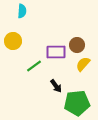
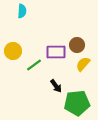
yellow circle: moved 10 px down
green line: moved 1 px up
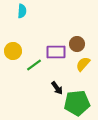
brown circle: moved 1 px up
black arrow: moved 1 px right, 2 px down
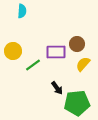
green line: moved 1 px left
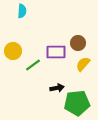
brown circle: moved 1 px right, 1 px up
black arrow: rotated 64 degrees counterclockwise
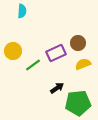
purple rectangle: moved 1 px down; rotated 24 degrees counterclockwise
yellow semicircle: rotated 28 degrees clockwise
black arrow: rotated 24 degrees counterclockwise
green pentagon: moved 1 px right
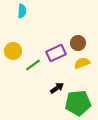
yellow semicircle: moved 1 px left, 1 px up
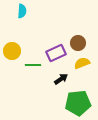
yellow circle: moved 1 px left
green line: rotated 35 degrees clockwise
black arrow: moved 4 px right, 9 px up
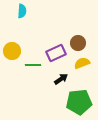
green pentagon: moved 1 px right, 1 px up
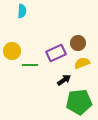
green line: moved 3 px left
black arrow: moved 3 px right, 1 px down
